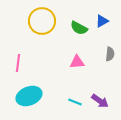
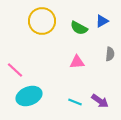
pink line: moved 3 px left, 7 px down; rotated 54 degrees counterclockwise
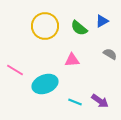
yellow circle: moved 3 px right, 5 px down
green semicircle: rotated 12 degrees clockwise
gray semicircle: rotated 64 degrees counterclockwise
pink triangle: moved 5 px left, 2 px up
pink line: rotated 12 degrees counterclockwise
cyan ellipse: moved 16 px right, 12 px up
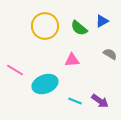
cyan line: moved 1 px up
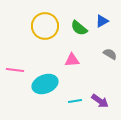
pink line: rotated 24 degrees counterclockwise
cyan line: rotated 32 degrees counterclockwise
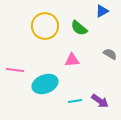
blue triangle: moved 10 px up
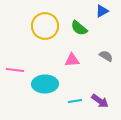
gray semicircle: moved 4 px left, 2 px down
cyan ellipse: rotated 20 degrees clockwise
